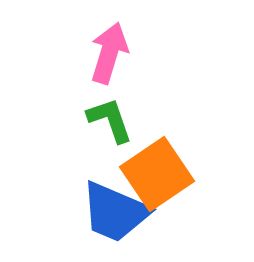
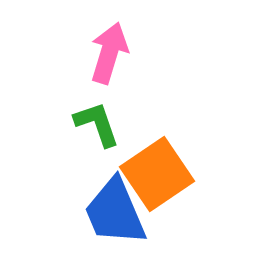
green L-shape: moved 13 px left, 4 px down
blue trapezoid: rotated 44 degrees clockwise
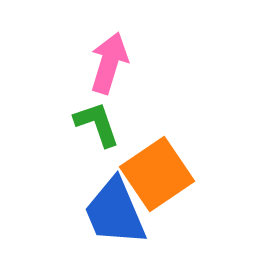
pink arrow: moved 10 px down
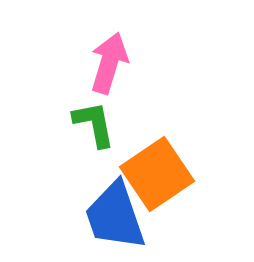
green L-shape: moved 3 px left; rotated 8 degrees clockwise
blue trapezoid: moved 4 px down; rotated 4 degrees clockwise
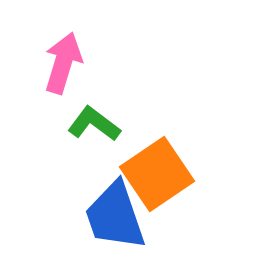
pink arrow: moved 46 px left
green L-shape: rotated 42 degrees counterclockwise
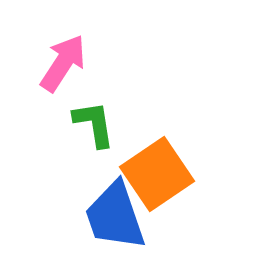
pink arrow: rotated 16 degrees clockwise
green L-shape: rotated 44 degrees clockwise
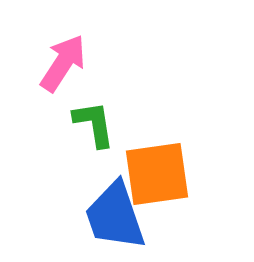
orange square: rotated 26 degrees clockwise
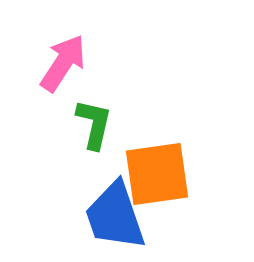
green L-shape: rotated 22 degrees clockwise
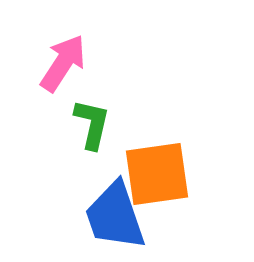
green L-shape: moved 2 px left
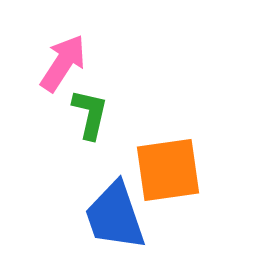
green L-shape: moved 2 px left, 10 px up
orange square: moved 11 px right, 4 px up
